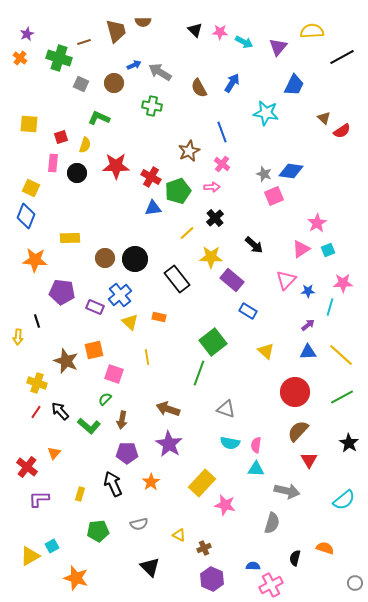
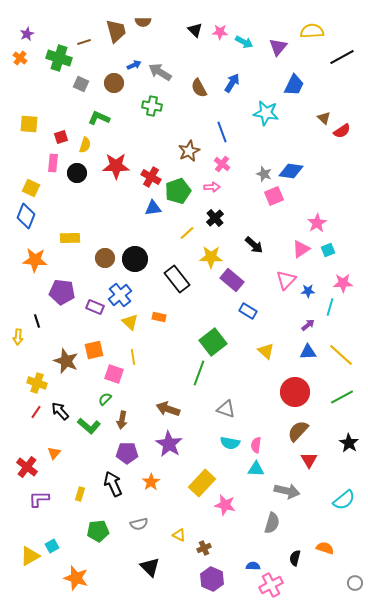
yellow line at (147, 357): moved 14 px left
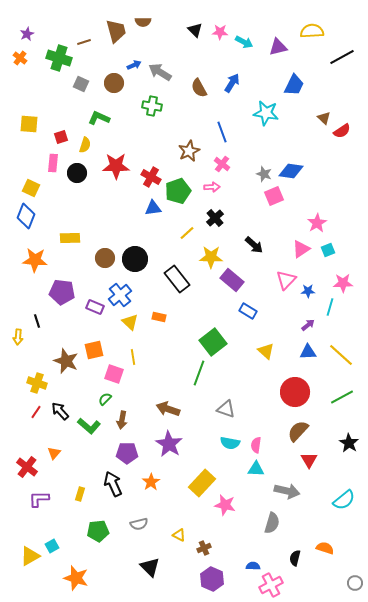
purple triangle at (278, 47): rotated 36 degrees clockwise
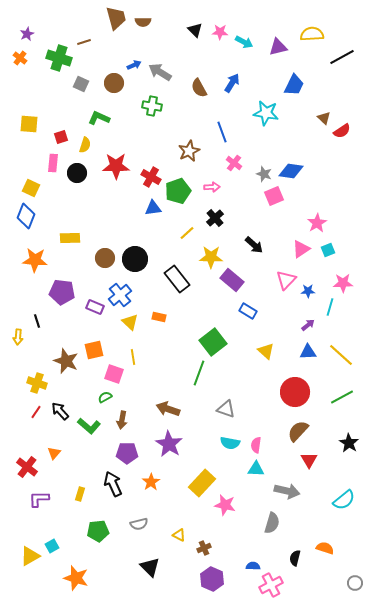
brown trapezoid at (116, 31): moved 13 px up
yellow semicircle at (312, 31): moved 3 px down
pink cross at (222, 164): moved 12 px right, 1 px up
green semicircle at (105, 399): moved 2 px up; rotated 16 degrees clockwise
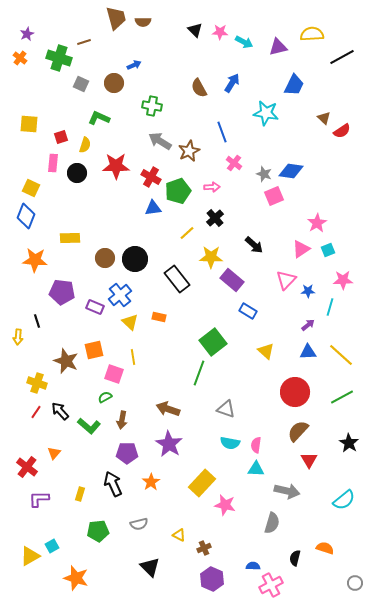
gray arrow at (160, 72): moved 69 px down
pink star at (343, 283): moved 3 px up
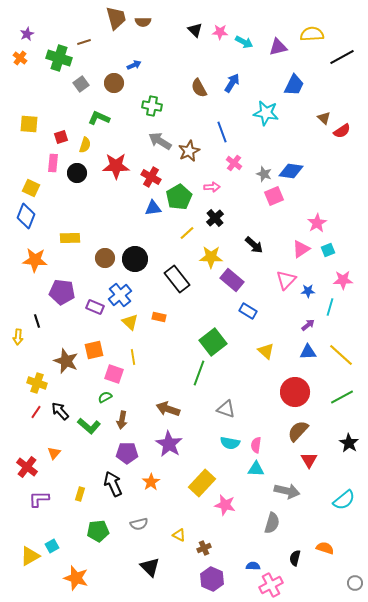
gray square at (81, 84): rotated 28 degrees clockwise
green pentagon at (178, 191): moved 1 px right, 6 px down; rotated 10 degrees counterclockwise
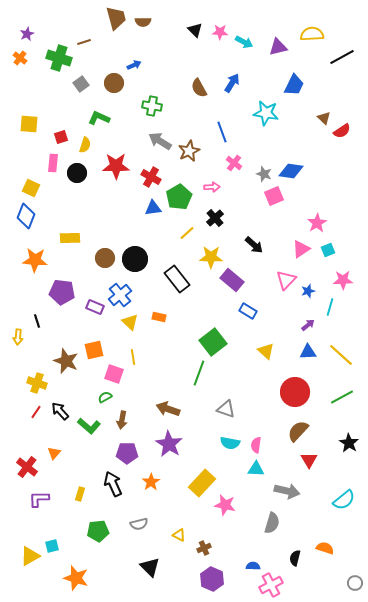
blue star at (308, 291): rotated 16 degrees counterclockwise
cyan square at (52, 546): rotated 16 degrees clockwise
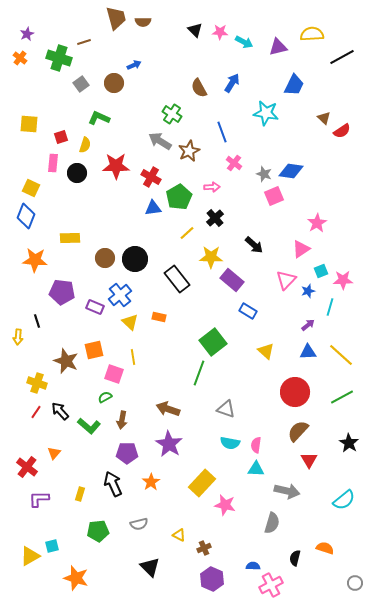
green cross at (152, 106): moved 20 px right, 8 px down; rotated 24 degrees clockwise
cyan square at (328, 250): moved 7 px left, 21 px down
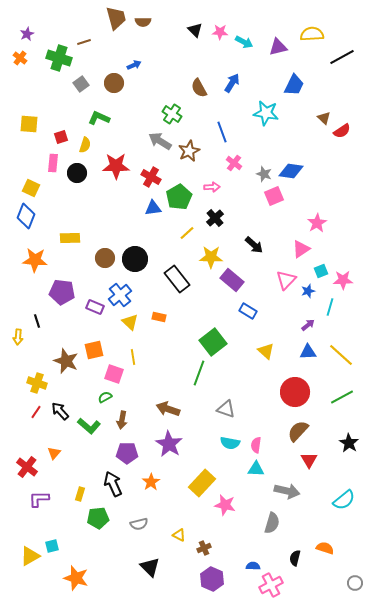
green pentagon at (98, 531): moved 13 px up
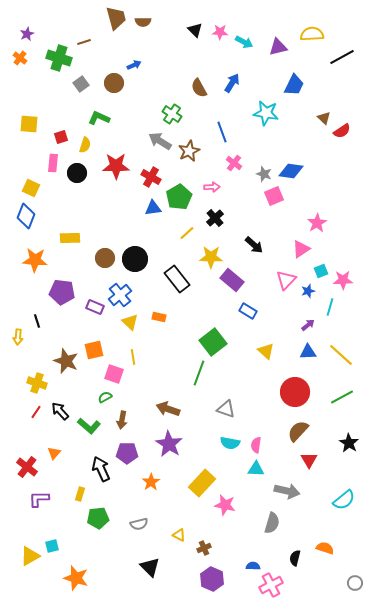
black arrow at (113, 484): moved 12 px left, 15 px up
